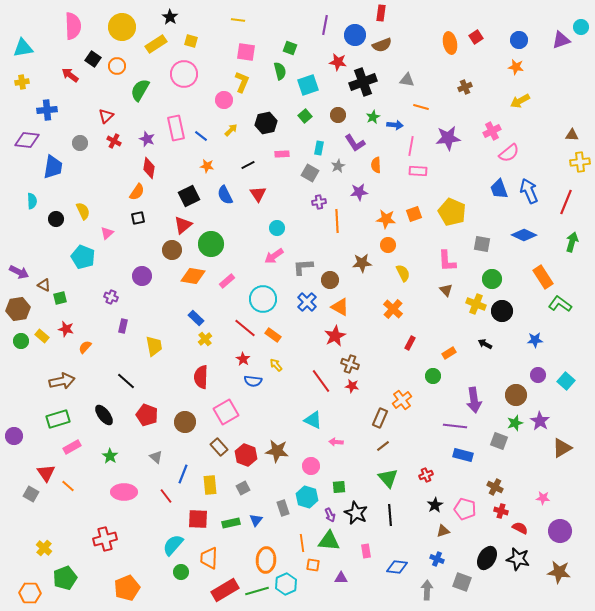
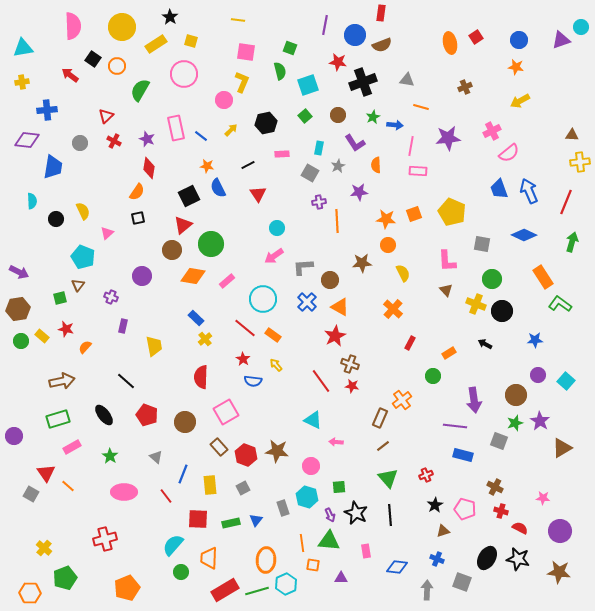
blue semicircle at (225, 195): moved 7 px left, 7 px up
brown triangle at (44, 285): moved 34 px right; rotated 40 degrees clockwise
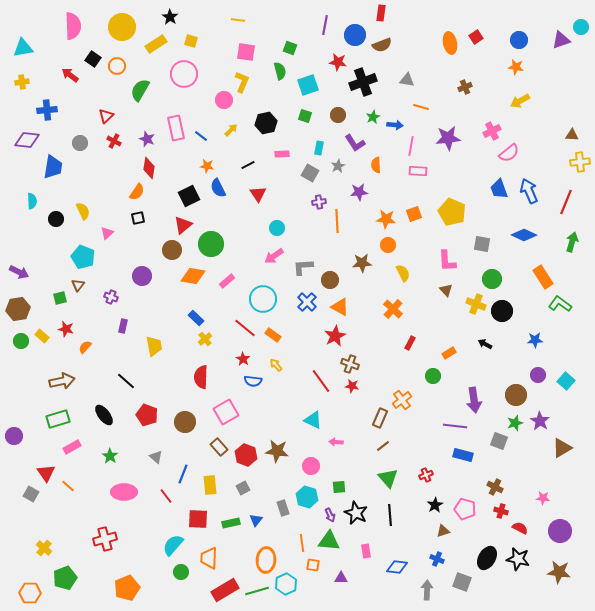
green square at (305, 116): rotated 32 degrees counterclockwise
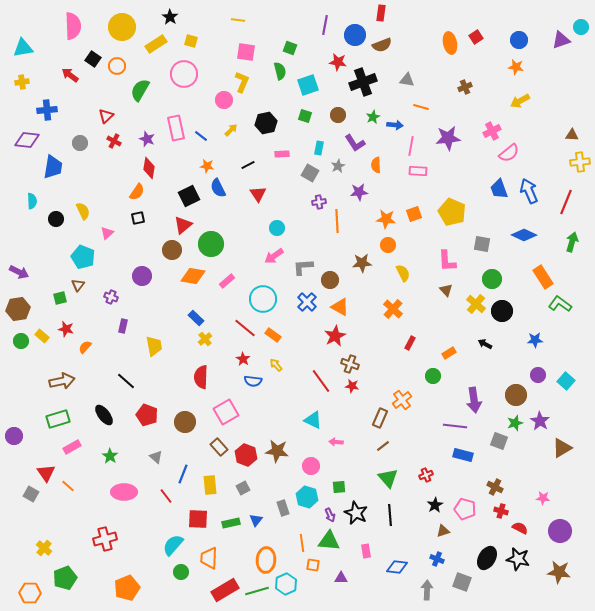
yellow cross at (476, 304): rotated 18 degrees clockwise
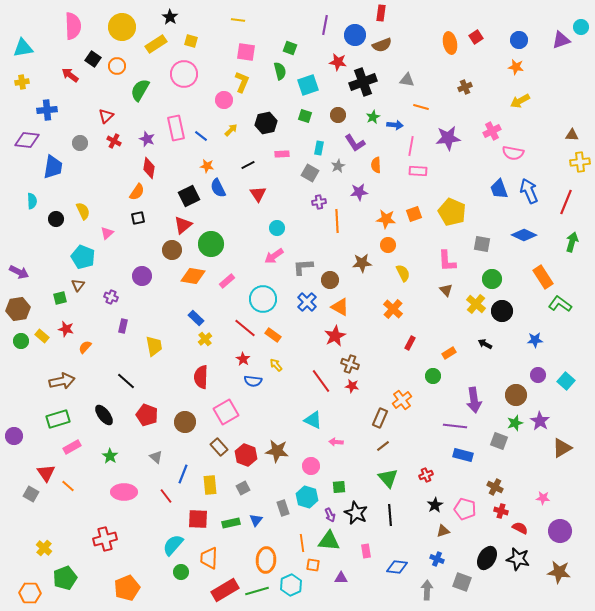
pink semicircle at (509, 153): moved 4 px right; rotated 50 degrees clockwise
cyan hexagon at (286, 584): moved 5 px right, 1 px down
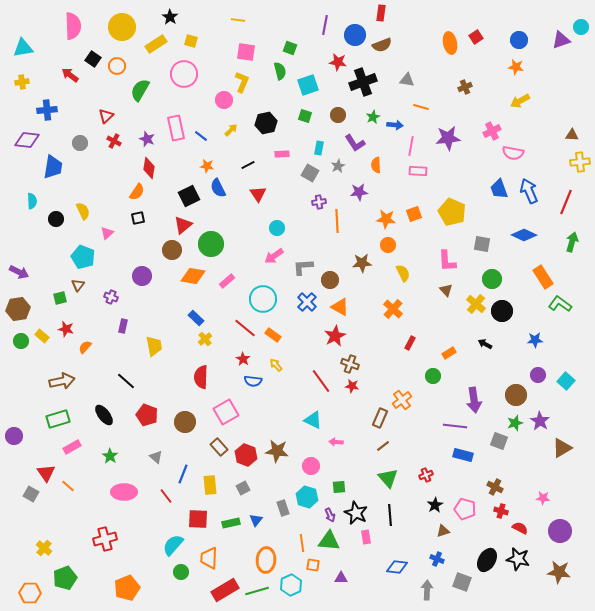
pink rectangle at (366, 551): moved 14 px up
black ellipse at (487, 558): moved 2 px down
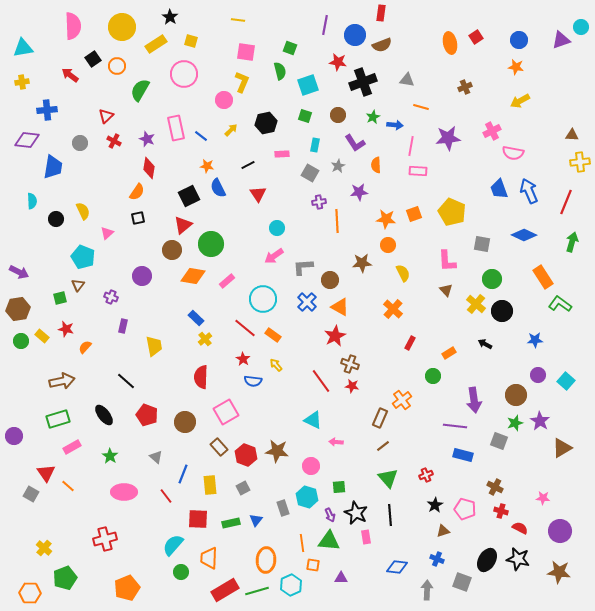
black square at (93, 59): rotated 21 degrees clockwise
cyan rectangle at (319, 148): moved 4 px left, 3 px up
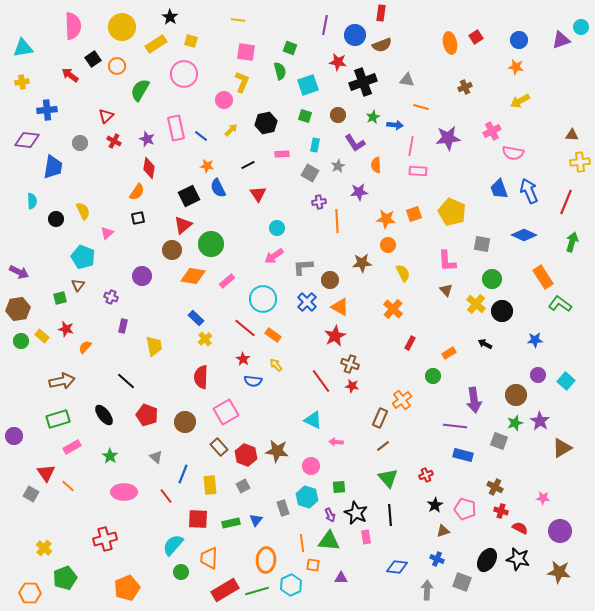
gray square at (243, 488): moved 2 px up
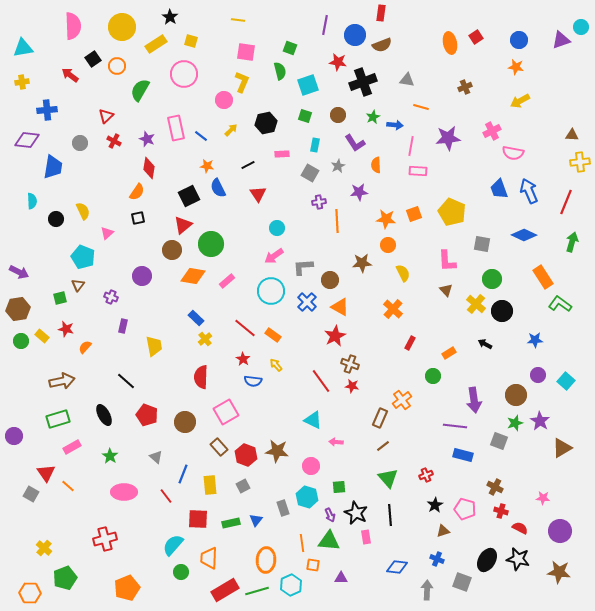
cyan circle at (263, 299): moved 8 px right, 8 px up
black ellipse at (104, 415): rotated 10 degrees clockwise
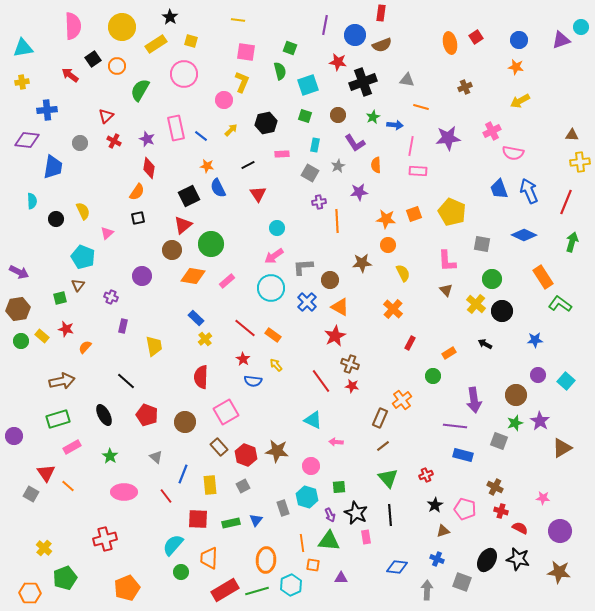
cyan circle at (271, 291): moved 3 px up
